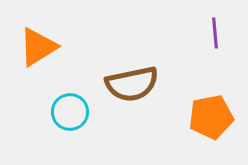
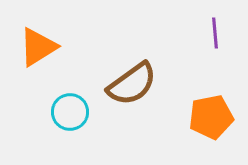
brown semicircle: rotated 24 degrees counterclockwise
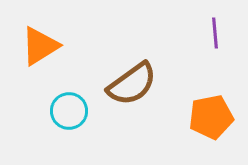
orange triangle: moved 2 px right, 1 px up
cyan circle: moved 1 px left, 1 px up
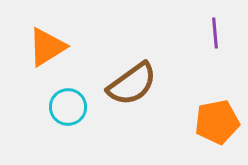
orange triangle: moved 7 px right, 1 px down
cyan circle: moved 1 px left, 4 px up
orange pentagon: moved 6 px right, 5 px down
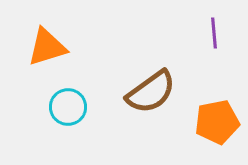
purple line: moved 1 px left
orange triangle: rotated 15 degrees clockwise
brown semicircle: moved 19 px right, 8 px down
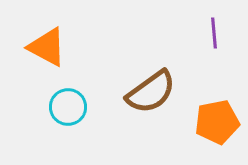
orange triangle: rotated 45 degrees clockwise
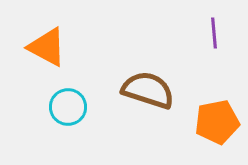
brown semicircle: moved 3 px left, 2 px up; rotated 126 degrees counterclockwise
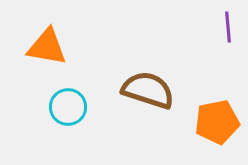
purple line: moved 14 px right, 6 px up
orange triangle: rotated 18 degrees counterclockwise
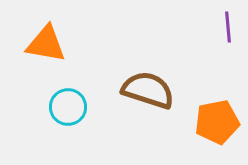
orange triangle: moved 1 px left, 3 px up
